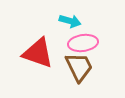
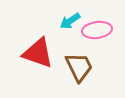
cyan arrow: rotated 130 degrees clockwise
pink ellipse: moved 14 px right, 13 px up
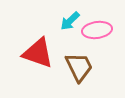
cyan arrow: rotated 10 degrees counterclockwise
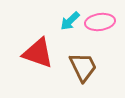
pink ellipse: moved 3 px right, 8 px up
brown trapezoid: moved 4 px right
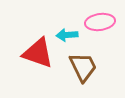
cyan arrow: moved 3 px left, 14 px down; rotated 40 degrees clockwise
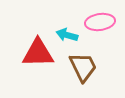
cyan arrow: rotated 20 degrees clockwise
red triangle: rotated 20 degrees counterclockwise
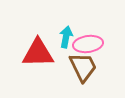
pink ellipse: moved 12 px left, 22 px down
cyan arrow: moved 1 px left, 2 px down; rotated 85 degrees clockwise
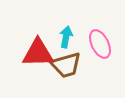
pink ellipse: moved 12 px right; rotated 72 degrees clockwise
brown trapezoid: moved 17 px left, 2 px up; rotated 100 degrees clockwise
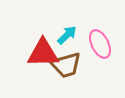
cyan arrow: moved 1 px right, 2 px up; rotated 35 degrees clockwise
red triangle: moved 5 px right
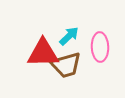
cyan arrow: moved 2 px right, 1 px down
pink ellipse: moved 3 px down; rotated 24 degrees clockwise
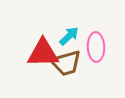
pink ellipse: moved 4 px left
brown trapezoid: moved 2 px up
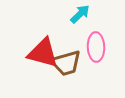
cyan arrow: moved 11 px right, 22 px up
red triangle: rotated 16 degrees clockwise
